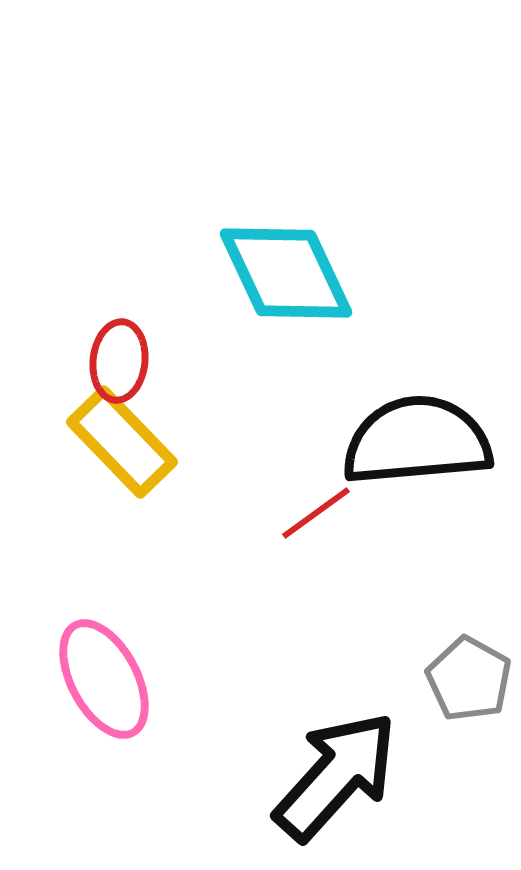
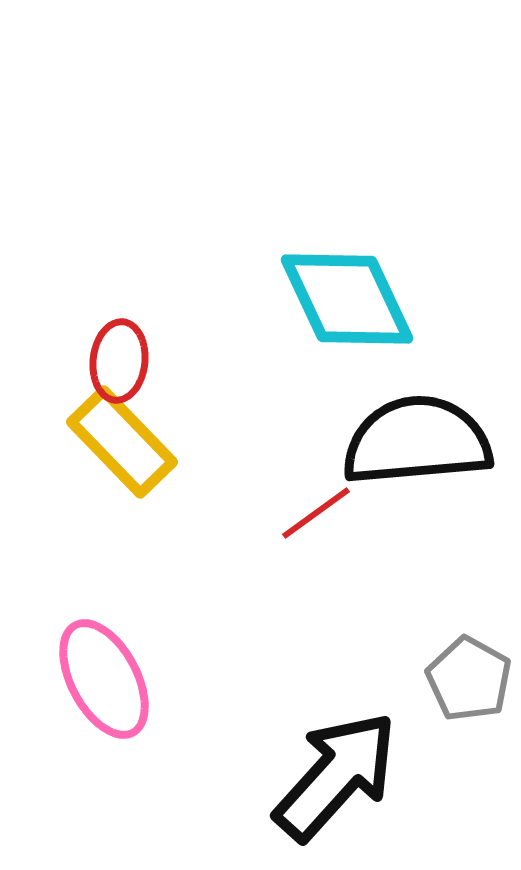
cyan diamond: moved 61 px right, 26 px down
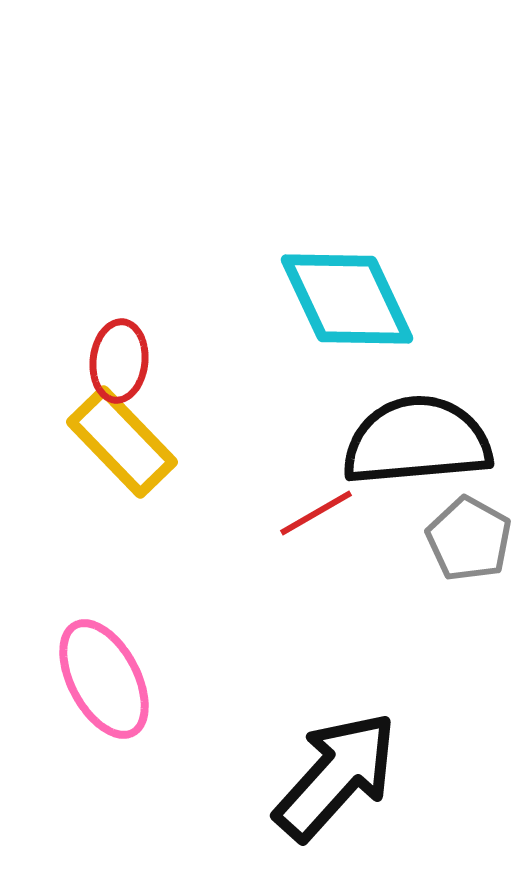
red line: rotated 6 degrees clockwise
gray pentagon: moved 140 px up
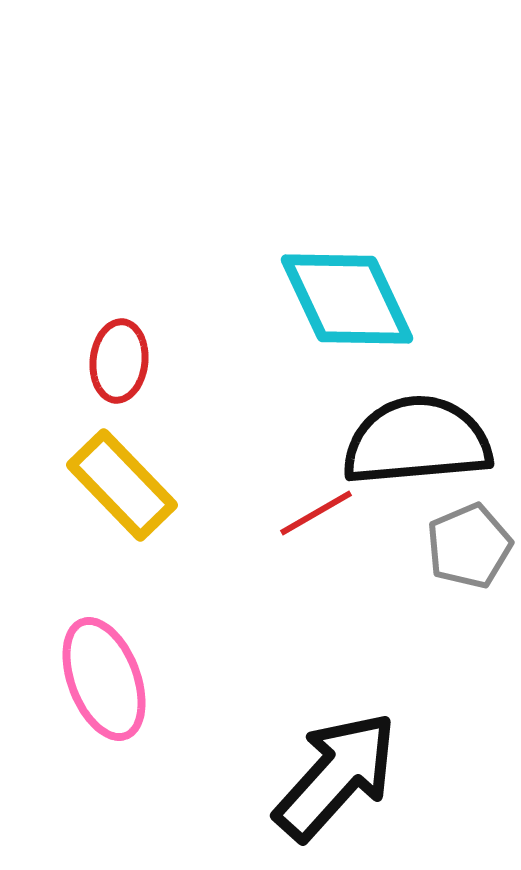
yellow rectangle: moved 43 px down
gray pentagon: moved 7 px down; rotated 20 degrees clockwise
pink ellipse: rotated 7 degrees clockwise
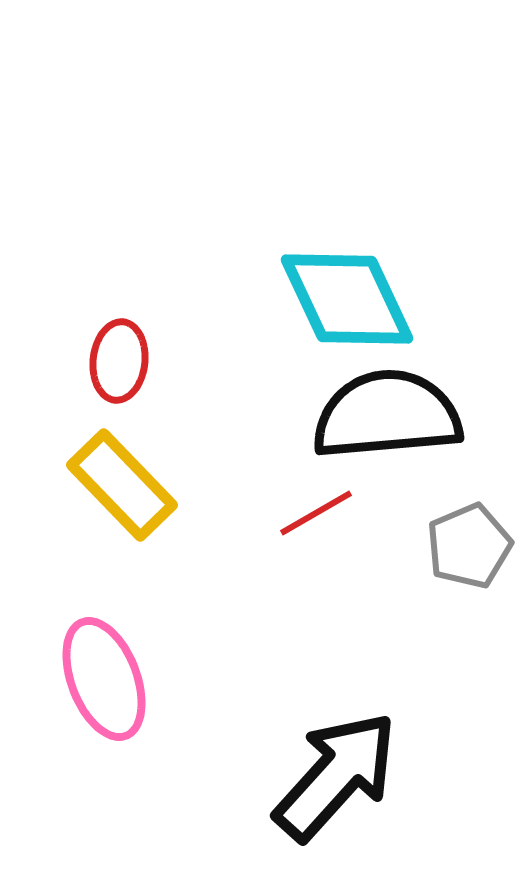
black semicircle: moved 30 px left, 26 px up
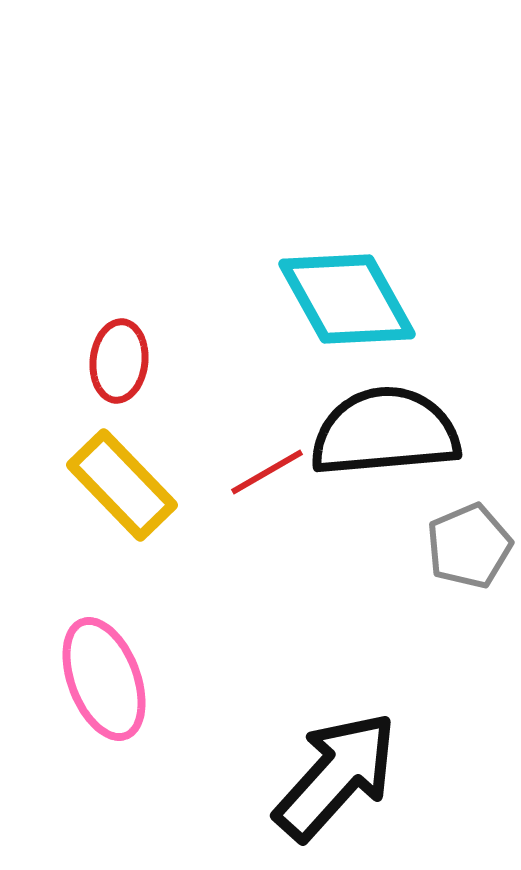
cyan diamond: rotated 4 degrees counterclockwise
black semicircle: moved 2 px left, 17 px down
red line: moved 49 px left, 41 px up
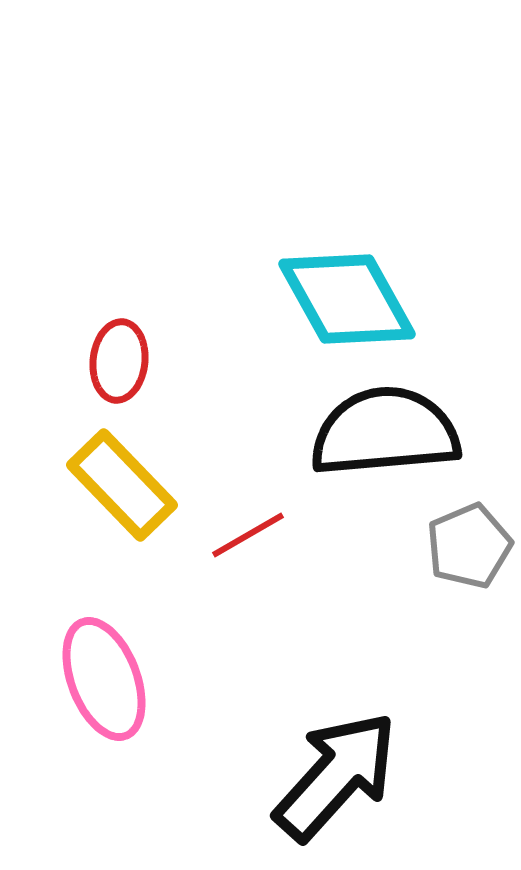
red line: moved 19 px left, 63 px down
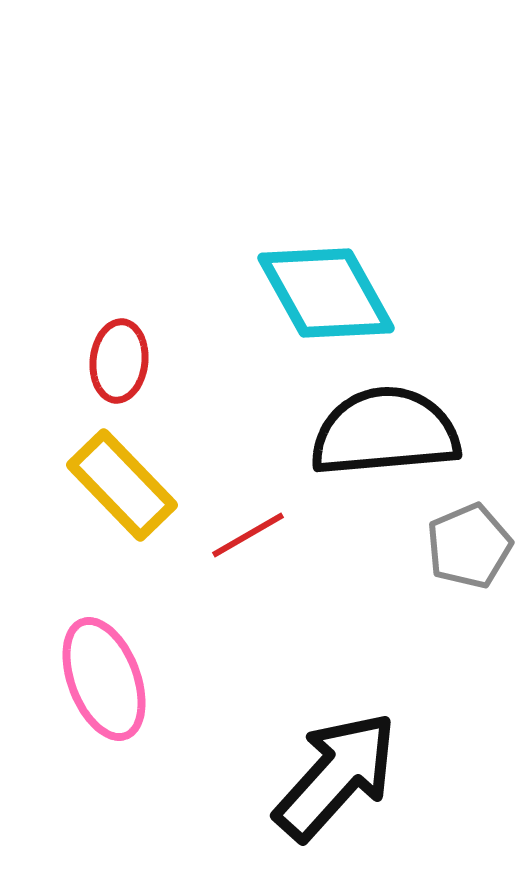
cyan diamond: moved 21 px left, 6 px up
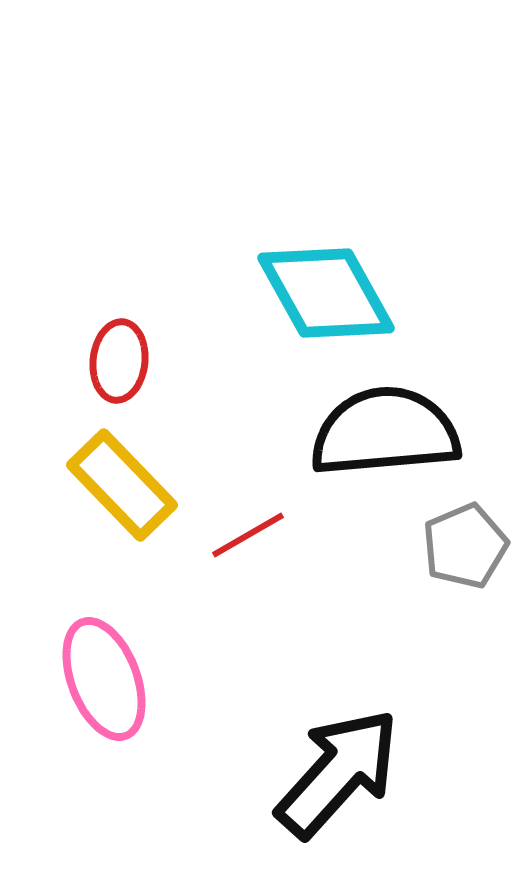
gray pentagon: moved 4 px left
black arrow: moved 2 px right, 3 px up
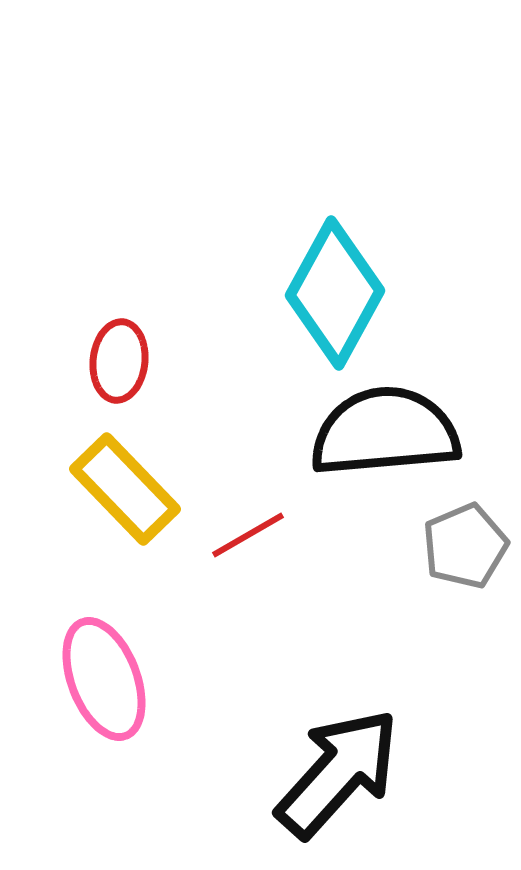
cyan diamond: moved 9 px right; rotated 58 degrees clockwise
yellow rectangle: moved 3 px right, 4 px down
